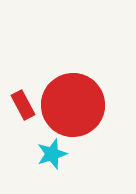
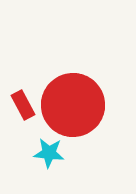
cyan star: moved 3 px left, 1 px up; rotated 24 degrees clockwise
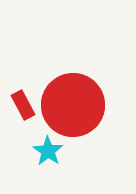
cyan star: moved 1 px left, 2 px up; rotated 28 degrees clockwise
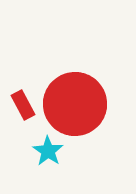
red circle: moved 2 px right, 1 px up
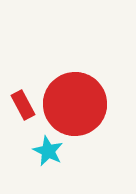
cyan star: rotated 8 degrees counterclockwise
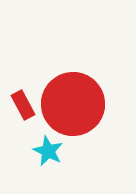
red circle: moved 2 px left
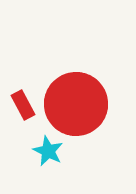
red circle: moved 3 px right
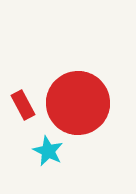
red circle: moved 2 px right, 1 px up
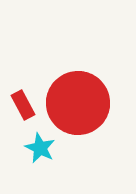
cyan star: moved 8 px left, 3 px up
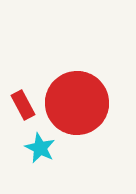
red circle: moved 1 px left
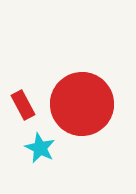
red circle: moved 5 px right, 1 px down
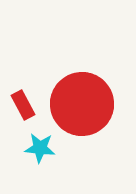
cyan star: rotated 20 degrees counterclockwise
